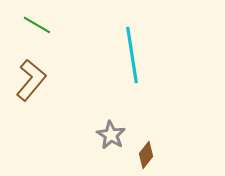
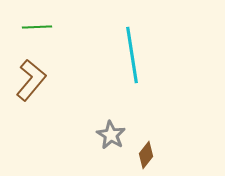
green line: moved 2 px down; rotated 32 degrees counterclockwise
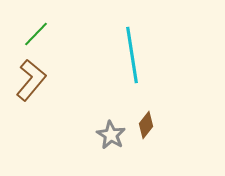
green line: moved 1 px left, 7 px down; rotated 44 degrees counterclockwise
brown diamond: moved 30 px up
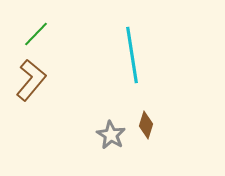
brown diamond: rotated 20 degrees counterclockwise
